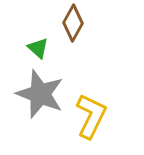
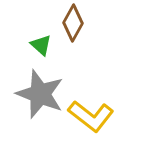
green triangle: moved 3 px right, 3 px up
yellow L-shape: rotated 102 degrees clockwise
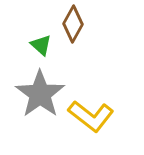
brown diamond: moved 1 px down
gray star: rotated 15 degrees clockwise
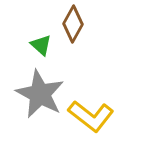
gray star: rotated 9 degrees counterclockwise
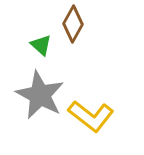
gray star: moved 1 px down
